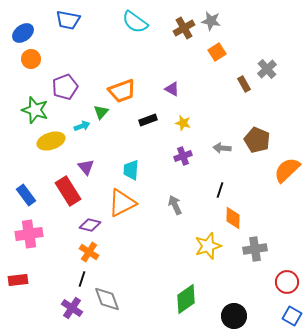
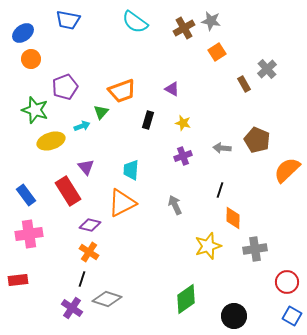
black rectangle at (148, 120): rotated 54 degrees counterclockwise
gray diamond at (107, 299): rotated 52 degrees counterclockwise
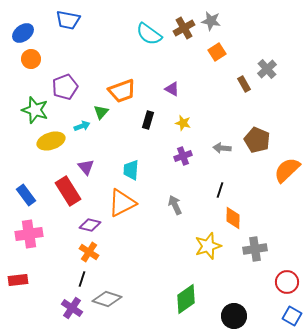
cyan semicircle at (135, 22): moved 14 px right, 12 px down
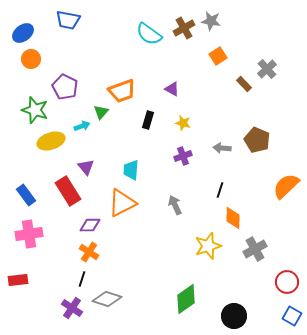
orange square at (217, 52): moved 1 px right, 4 px down
brown rectangle at (244, 84): rotated 14 degrees counterclockwise
purple pentagon at (65, 87): rotated 25 degrees counterclockwise
orange semicircle at (287, 170): moved 1 px left, 16 px down
purple diamond at (90, 225): rotated 15 degrees counterclockwise
gray cross at (255, 249): rotated 20 degrees counterclockwise
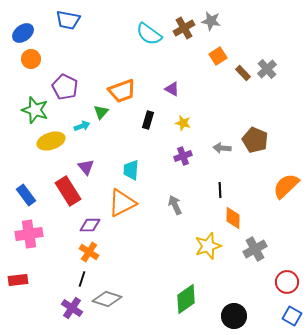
brown rectangle at (244, 84): moved 1 px left, 11 px up
brown pentagon at (257, 140): moved 2 px left
black line at (220, 190): rotated 21 degrees counterclockwise
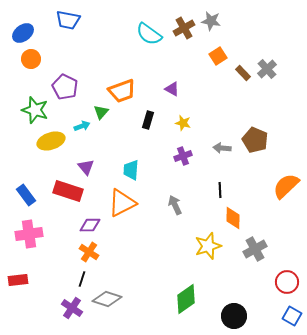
red rectangle at (68, 191): rotated 40 degrees counterclockwise
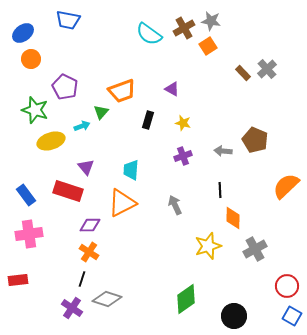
orange square at (218, 56): moved 10 px left, 10 px up
gray arrow at (222, 148): moved 1 px right, 3 px down
red circle at (287, 282): moved 4 px down
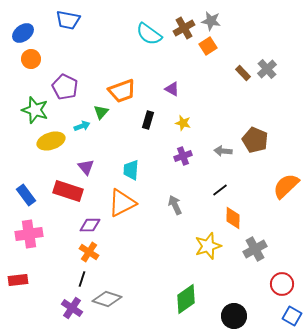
black line at (220, 190): rotated 56 degrees clockwise
red circle at (287, 286): moved 5 px left, 2 px up
